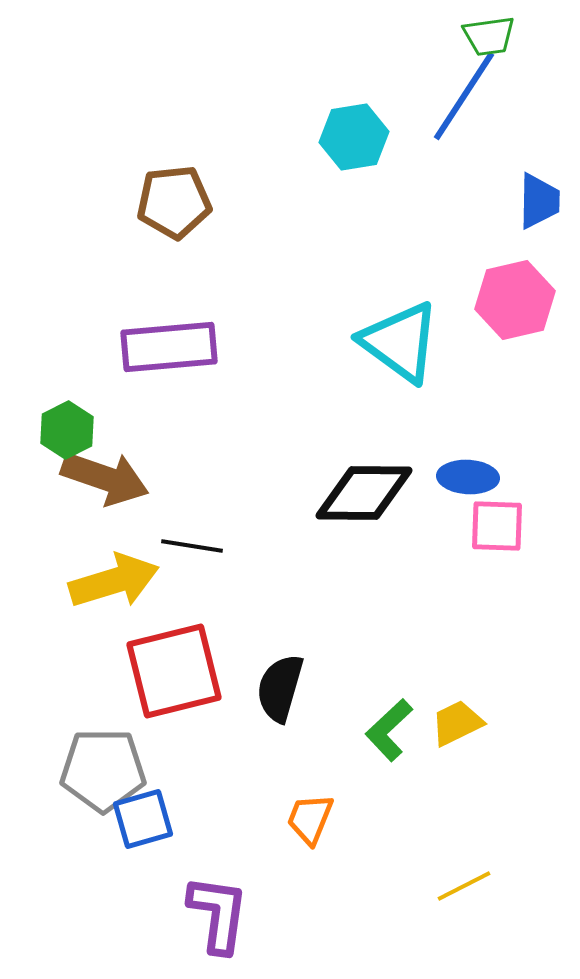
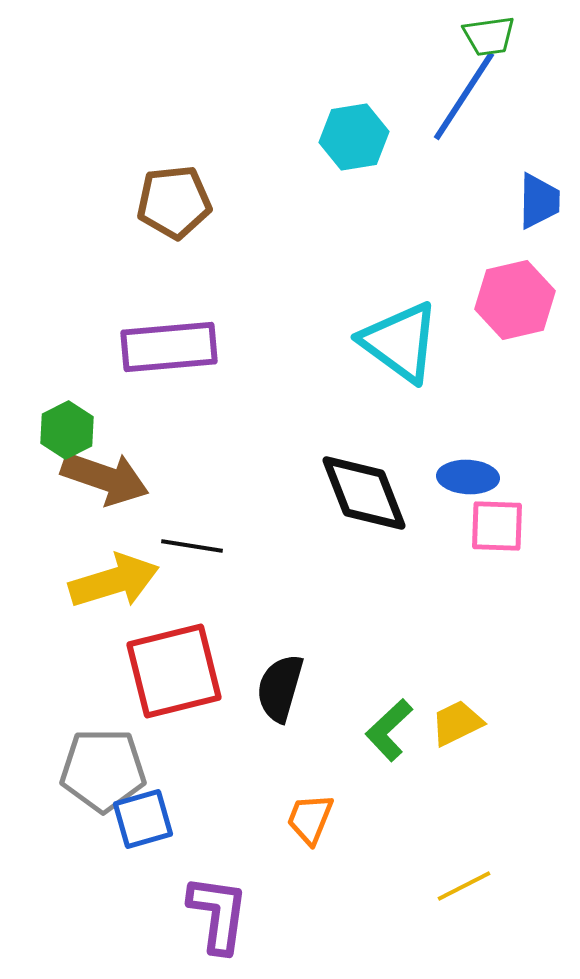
black diamond: rotated 68 degrees clockwise
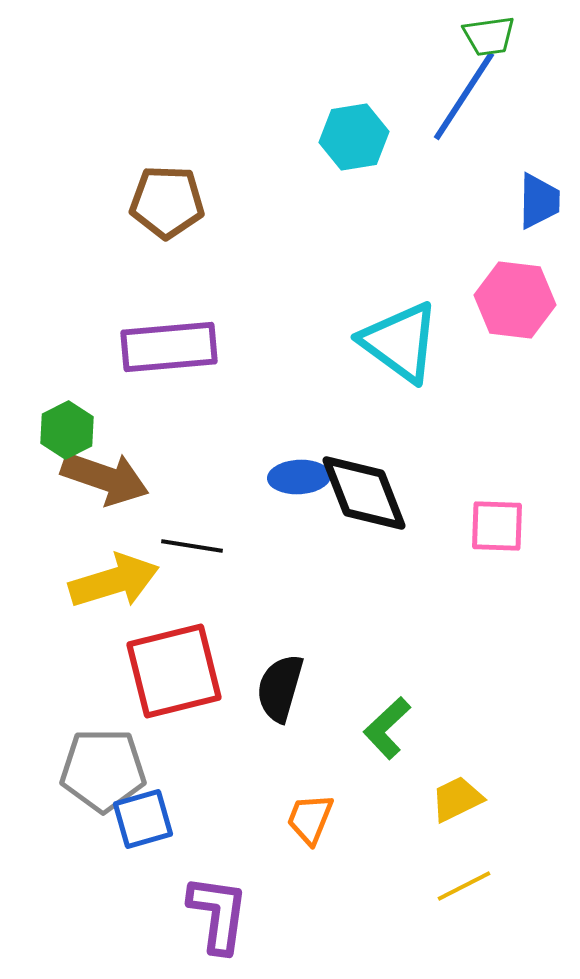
brown pentagon: moved 7 px left; rotated 8 degrees clockwise
pink hexagon: rotated 20 degrees clockwise
blue ellipse: moved 169 px left; rotated 6 degrees counterclockwise
yellow trapezoid: moved 76 px down
green L-shape: moved 2 px left, 2 px up
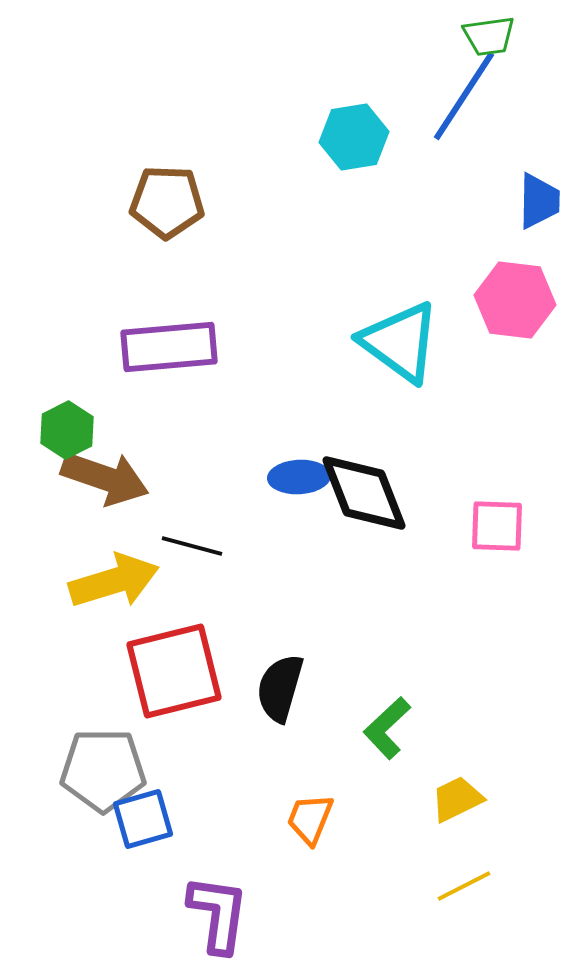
black line: rotated 6 degrees clockwise
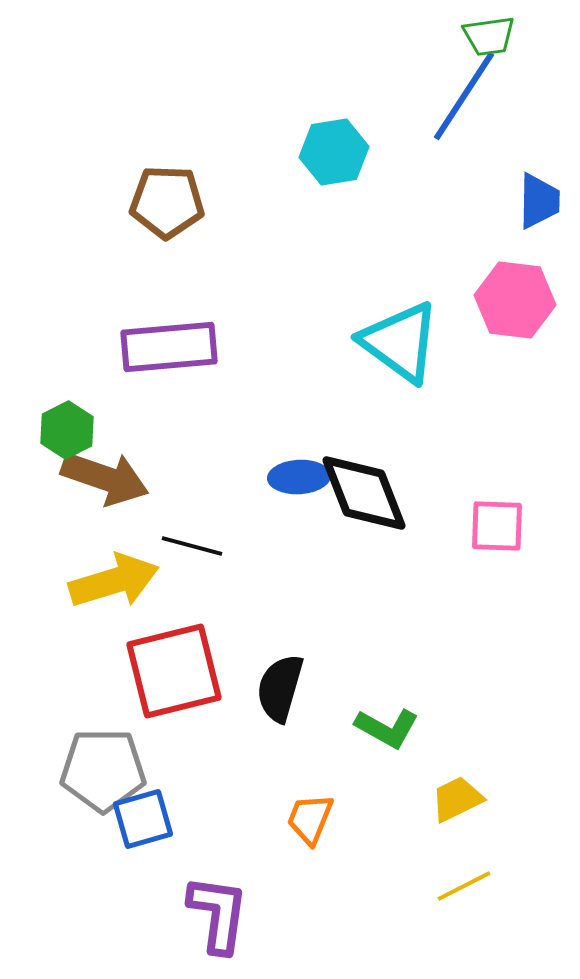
cyan hexagon: moved 20 px left, 15 px down
green L-shape: rotated 108 degrees counterclockwise
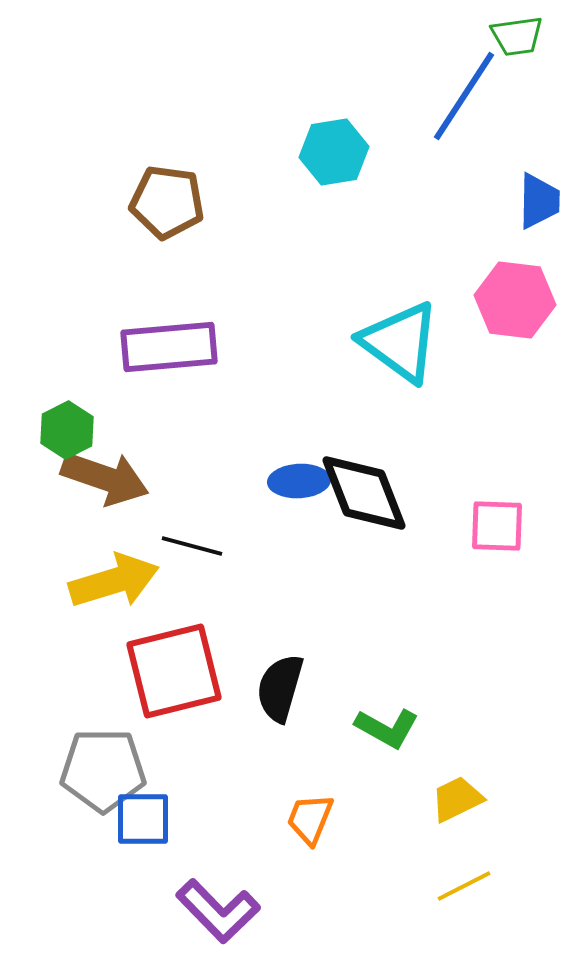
green trapezoid: moved 28 px right
brown pentagon: rotated 6 degrees clockwise
blue ellipse: moved 4 px down
blue square: rotated 16 degrees clockwise
purple L-shape: moved 3 px up; rotated 128 degrees clockwise
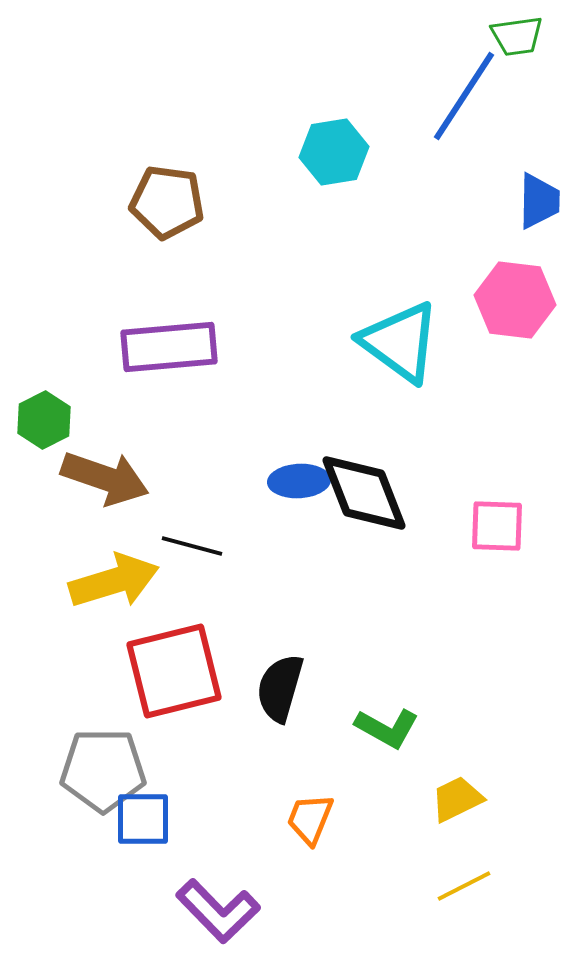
green hexagon: moved 23 px left, 10 px up
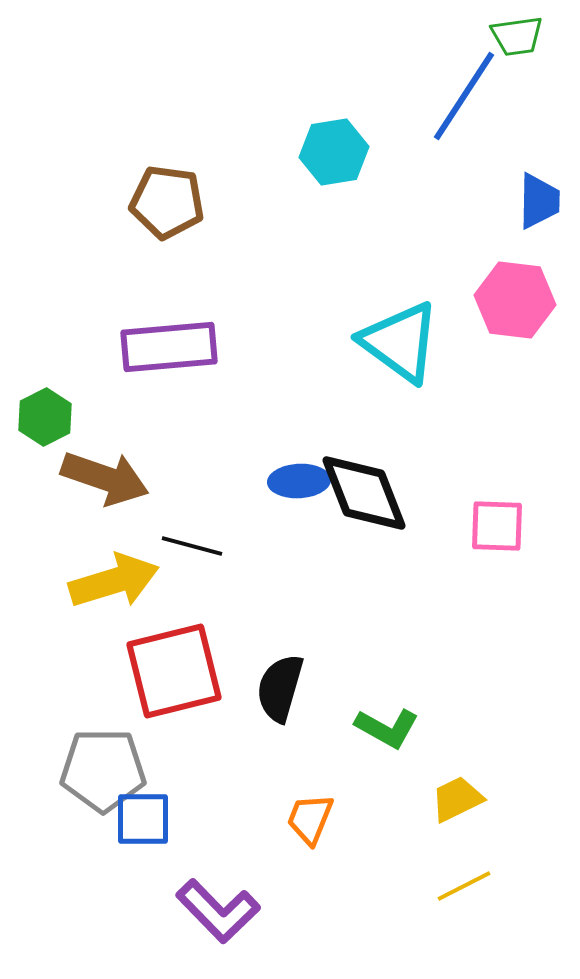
green hexagon: moved 1 px right, 3 px up
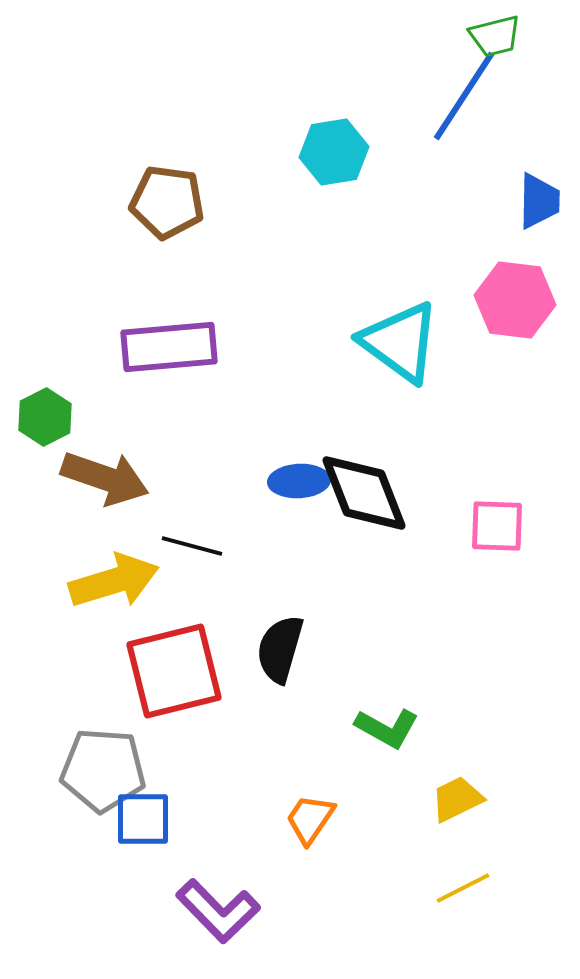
green trapezoid: moved 22 px left; rotated 6 degrees counterclockwise
black semicircle: moved 39 px up
gray pentagon: rotated 4 degrees clockwise
orange trapezoid: rotated 12 degrees clockwise
yellow line: moved 1 px left, 2 px down
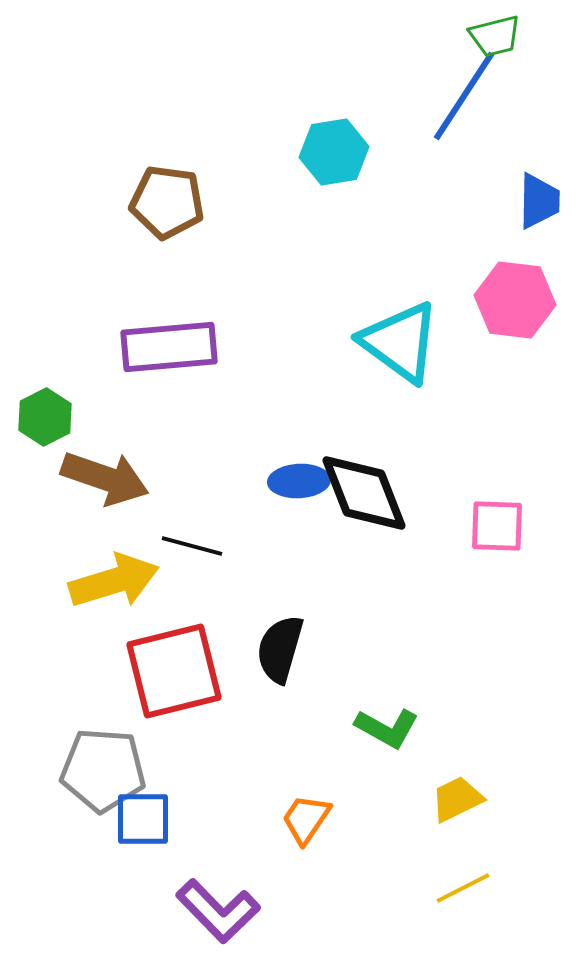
orange trapezoid: moved 4 px left
